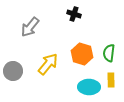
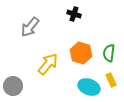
orange hexagon: moved 1 px left, 1 px up
gray circle: moved 15 px down
yellow rectangle: rotated 24 degrees counterclockwise
cyan ellipse: rotated 20 degrees clockwise
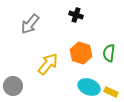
black cross: moved 2 px right, 1 px down
gray arrow: moved 3 px up
yellow rectangle: moved 12 px down; rotated 40 degrees counterclockwise
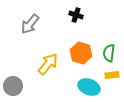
yellow rectangle: moved 1 px right, 17 px up; rotated 32 degrees counterclockwise
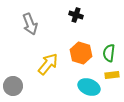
gray arrow: rotated 60 degrees counterclockwise
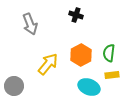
orange hexagon: moved 2 px down; rotated 15 degrees clockwise
gray circle: moved 1 px right
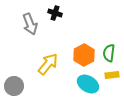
black cross: moved 21 px left, 2 px up
orange hexagon: moved 3 px right
cyan ellipse: moved 1 px left, 3 px up; rotated 10 degrees clockwise
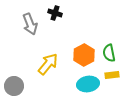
green semicircle: rotated 18 degrees counterclockwise
cyan ellipse: rotated 40 degrees counterclockwise
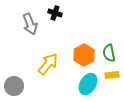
cyan ellipse: rotated 50 degrees counterclockwise
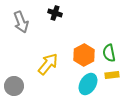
gray arrow: moved 9 px left, 2 px up
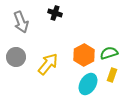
green semicircle: rotated 84 degrees clockwise
yellow rectangle: rotated 64 degrees counterclockwise
gray circle: moved 2 px right, 29 px up
